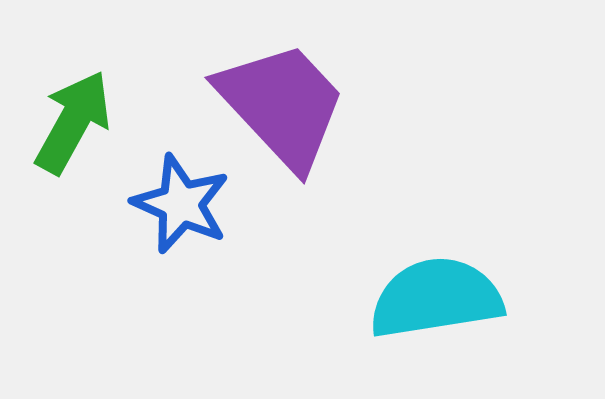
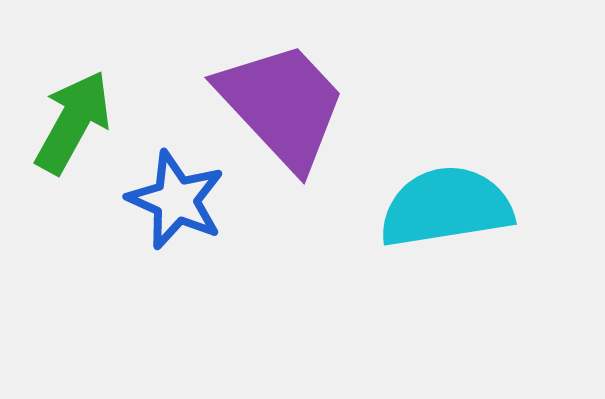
blue star: moved 5 px left, 4 px up
cyan semicircle: moved 10 px right, 91 px up
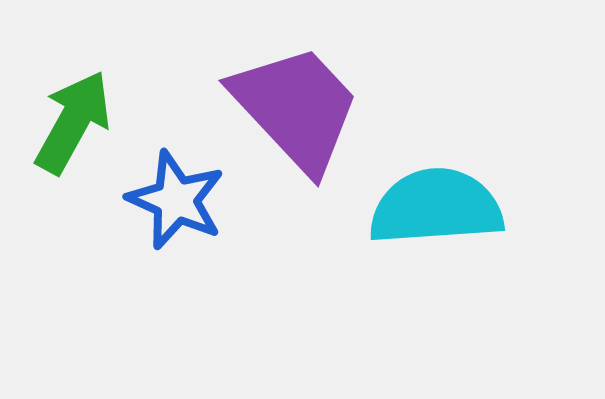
purple trapezoid: moved 14 px right, 3 px down
cyan semicircle: moved 10 px left; rotated 5 degrees clockwise
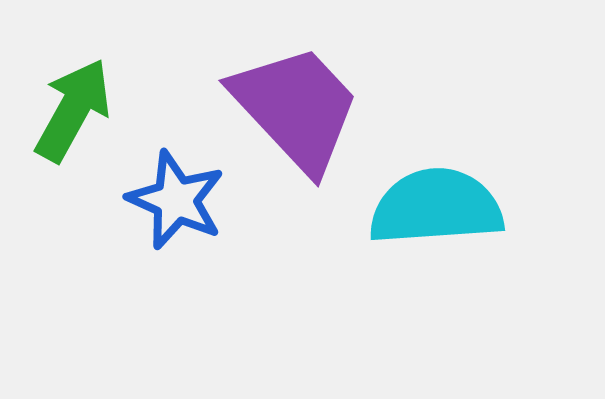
green arrow: moved 12 px up
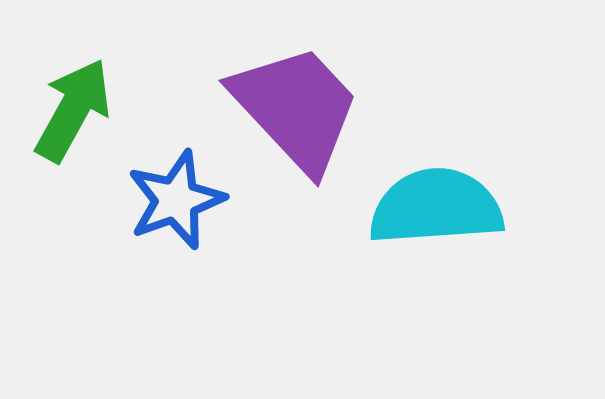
blue star: rotated 28 degrees clockwise
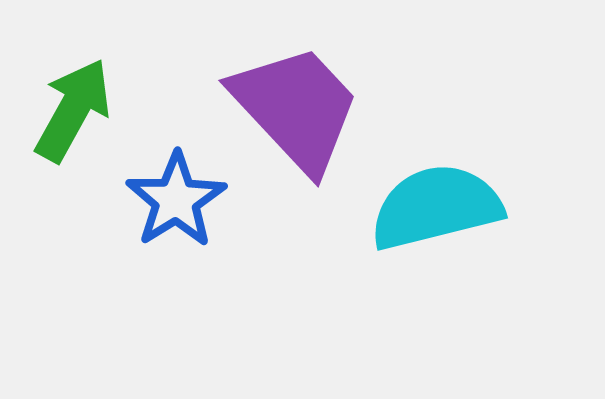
blue star: rotated 12 degrees counterclockwise
cyan semicircle: rotated 10 degrees counterclockwise
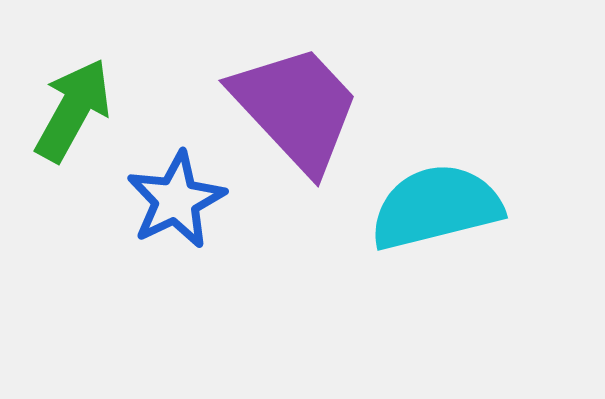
blue star: rotated 6 degrees clockwise
